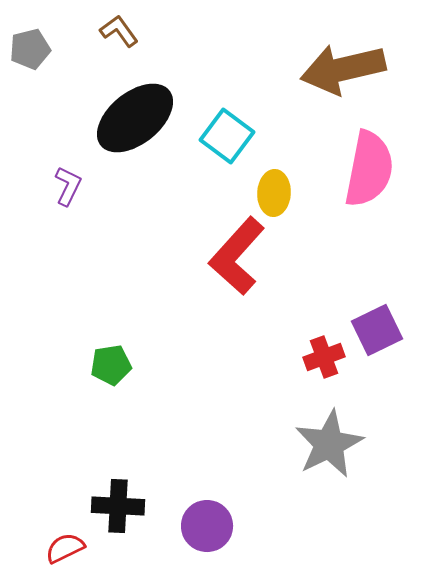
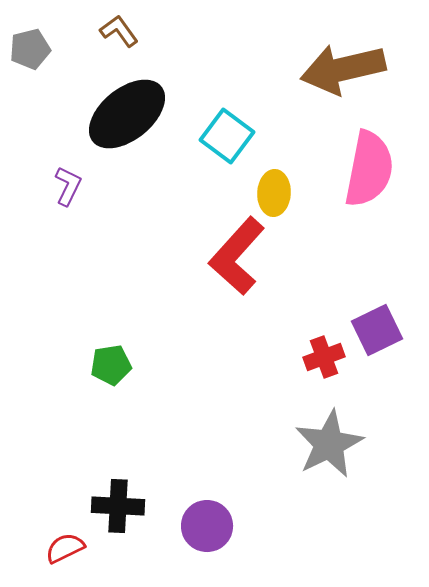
black ellipse: moved 8 px left, 4 px up
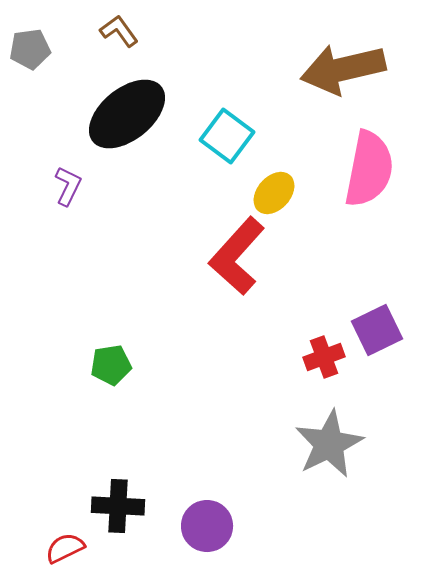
gray pentagon: rotated 6 degrees clockwise
yellow ellipse: rotated 39 degrees clockwise
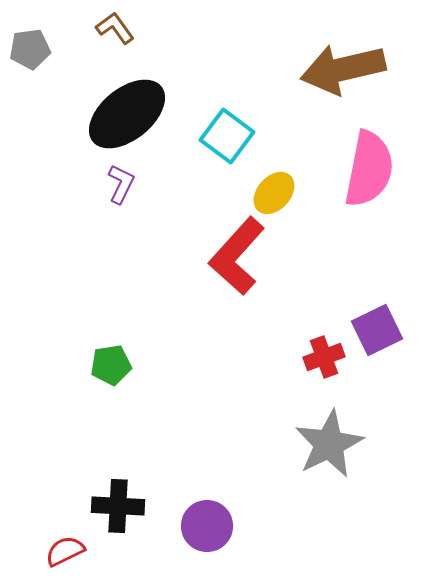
brown L-shape: moved 4 px left, 3 px up
purple L-shape: moved 53 px right, 2 px up
red semicircle: moved 3 px down
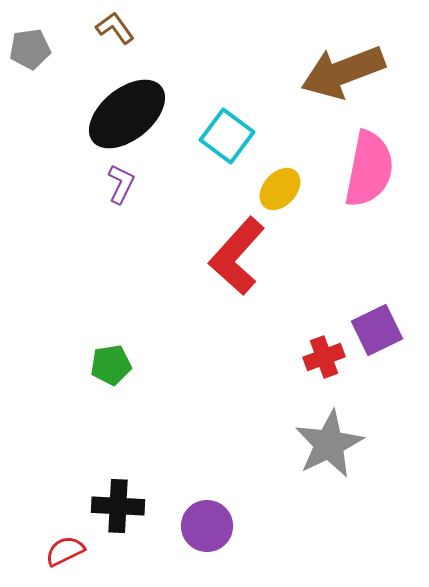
brown arrow: moved 3 px down; rotated 8 degrees counterclockwise
yellow ellipse: moved 6 px right, 4 px up
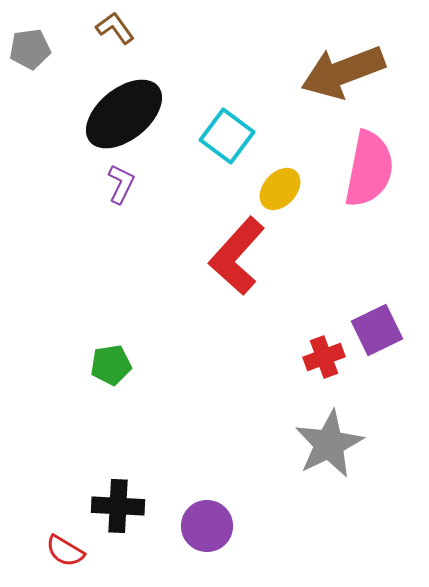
black ellipse: moved 3 px left
red semicircle: rotated 123 degrees counterclockwise
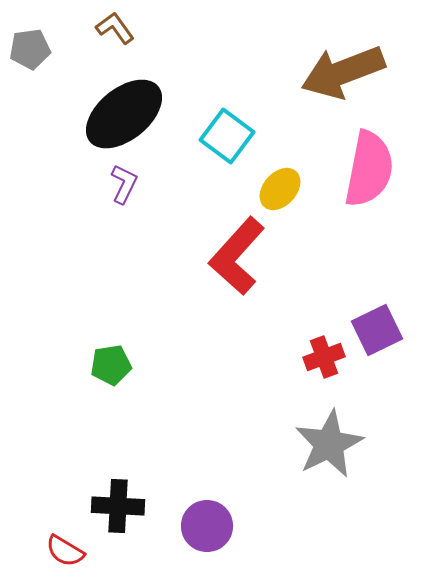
purple L-shape: moved 3 px right
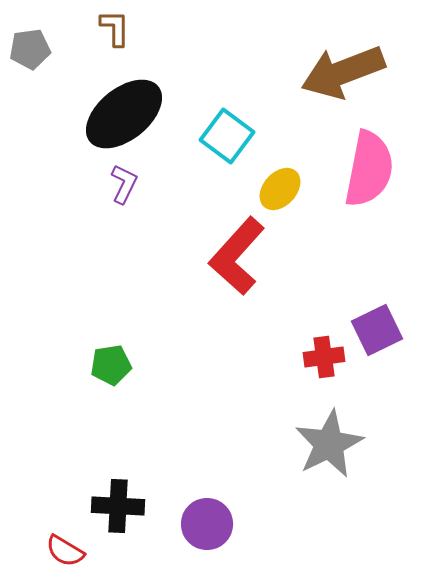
brown L-shape: rotated 36 degrees clockwise
red cross: rotated 12 degrees clockwise
purple circle: moved 2 px up
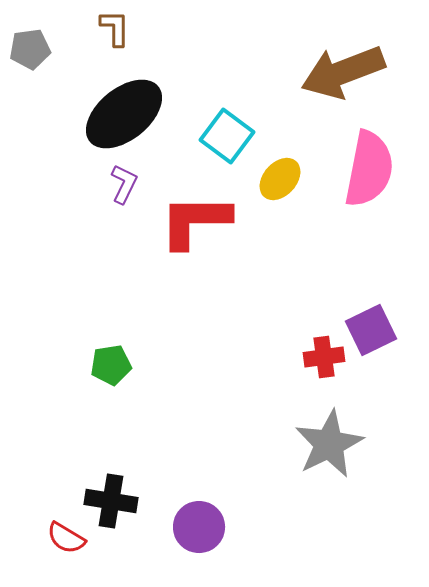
yellow ellipse: moved 10 px up
red L-shape: moved 42 px left, 35 px up; rotated 48 degrees clockwise
purple square: moved 6 px left
black cross: moved 7 px left, 5 px up; rotated 6 degrees clockwise
purple circle: moved 8 px left, 3 px down
red semicircle: moved 1 px right, 13 px up
